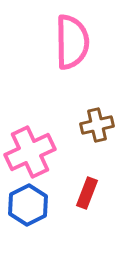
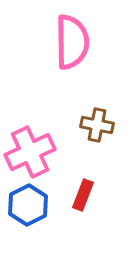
brown cross: rotated 24 degrees clockwise
red rectangle: moved 4 px left, 2 px down
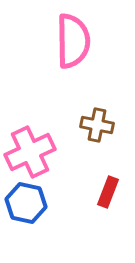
pink semicircle: moved 1 px right, 1 px up
red rectangle: moved 25 px right, 3 px up
blue hexagon: moved 2 px left, 2 px up; rotated 21 degrees counterclockwise
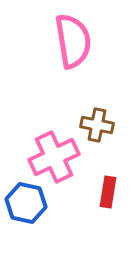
pink semicircle: rotated 8 degrees counterclockwise
pink cross: moved 24 px right, 5 px down
red rectangle: rotated 12 degrees counterclockwise
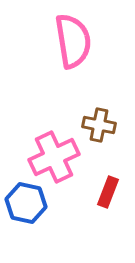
brown cross: moved 2 px right
red rectangle: rotated 12 degrees clockwise
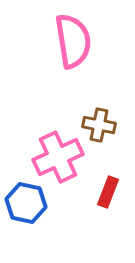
pink cross: moved 4 px right
